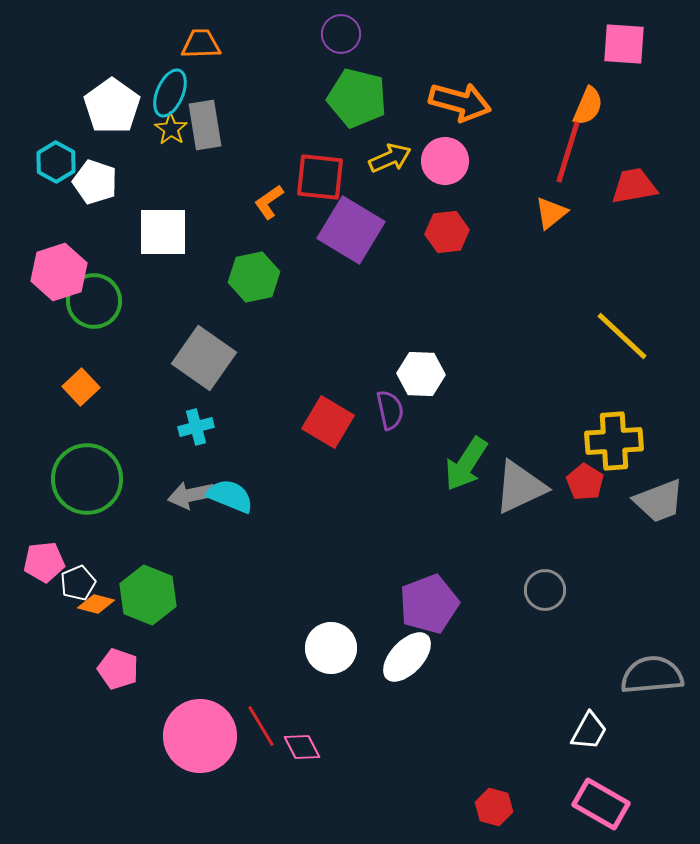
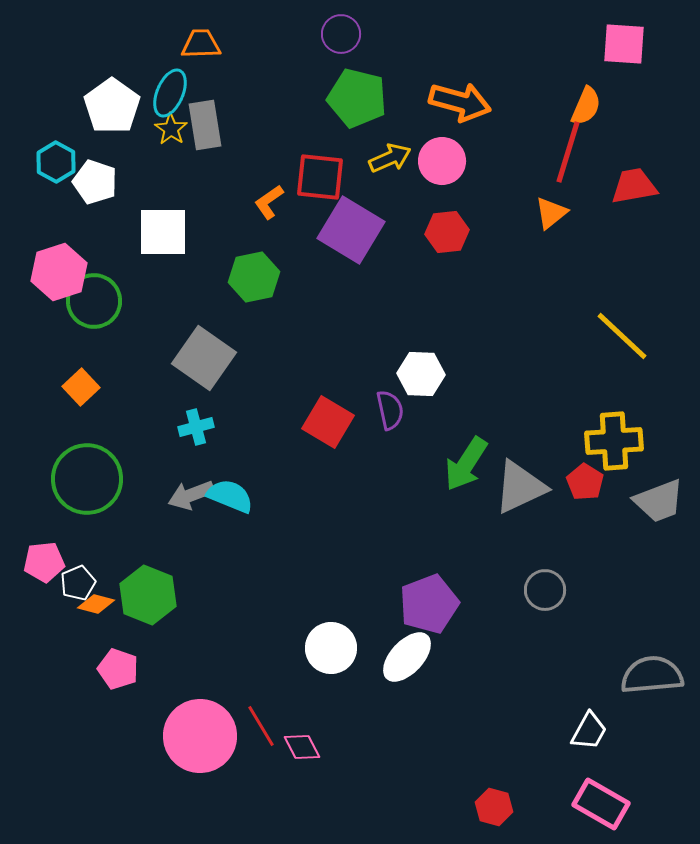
orange semicircle at (588, 106): moved 2 px left
pink circle at (445, 161): moved 3 px left
gray arrow at (191, 495): rotated 9 degrees counterclockwise
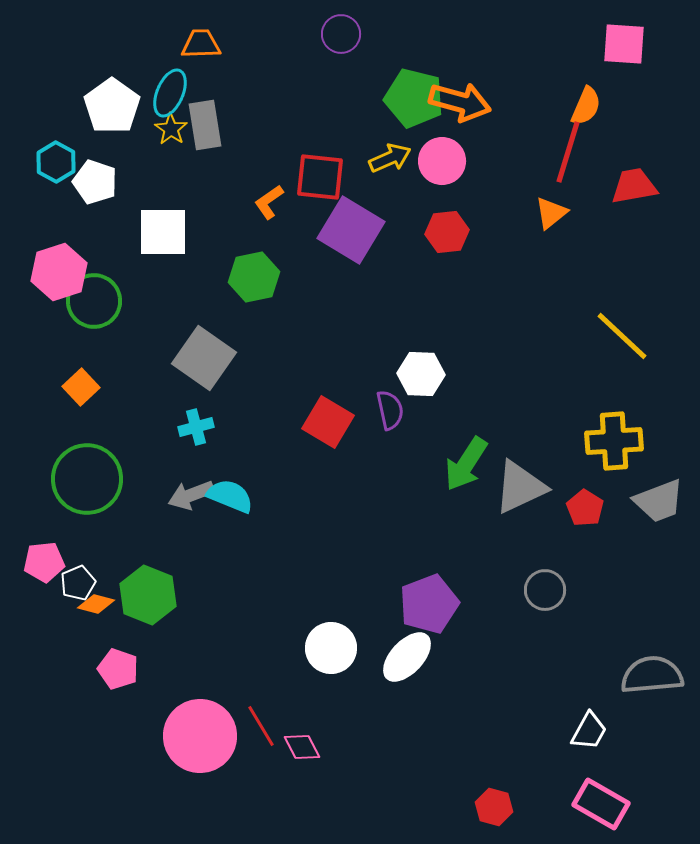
green pentagon at (357, 98): moved 57 px right
red pentagon at (585, 482): moved 26 px down
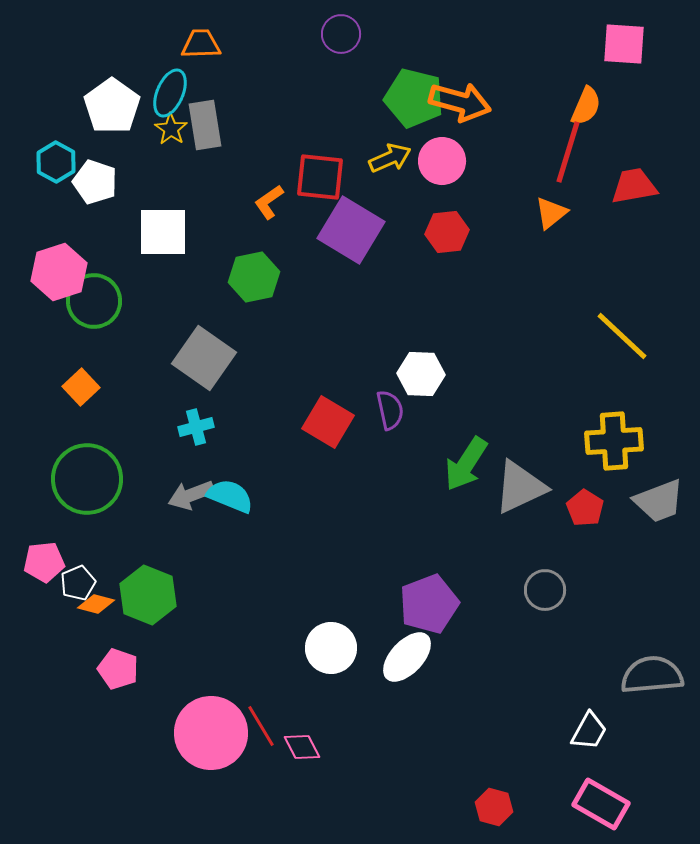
pink circle at (200, 736): moved 11 px right, 3 px up
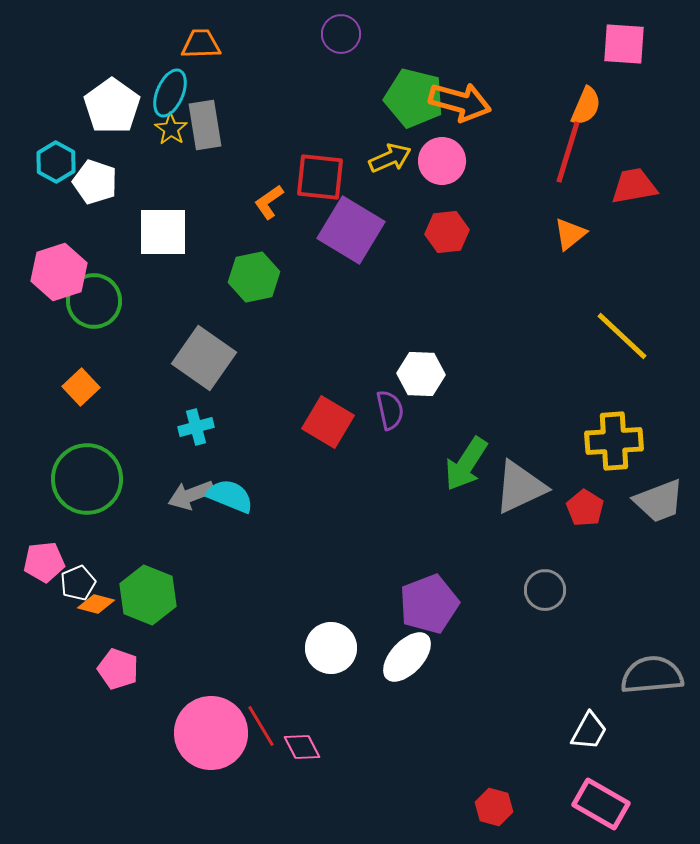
orange triangle at (551, 213): moved 19 px right, 21 px down
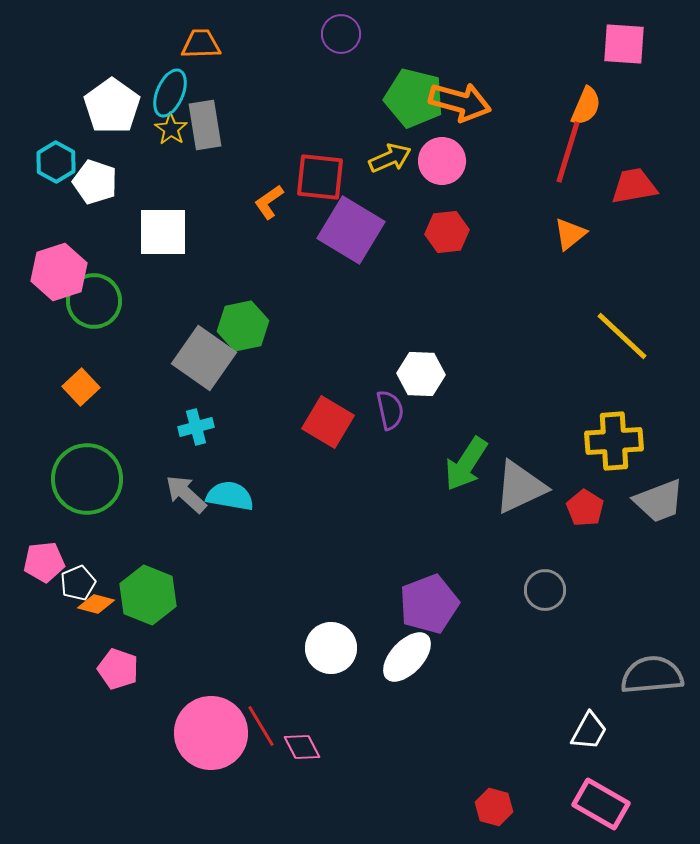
green hexagon at (254, 277): moved 11 px left, 49 px down
gray arrow at (191, 495): moved 5 px left, 1 px up; rotated 63 degrees clockwise
cyan semicircle at (230, 496): rotated 12 degrees counterclockwise
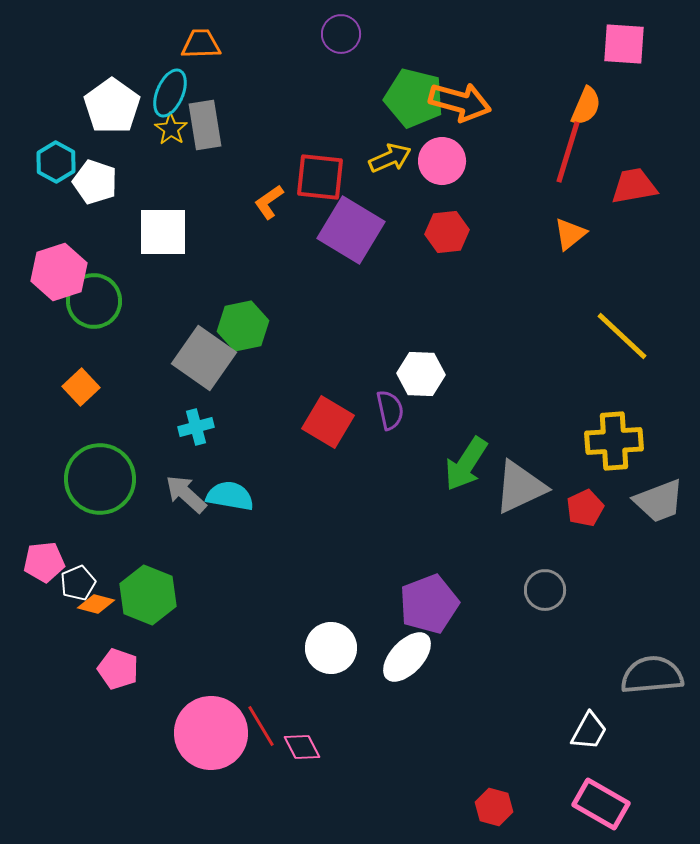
green circle at (87, 479): moved 13 px right
red pentagon at (585, 508): rotated 15 degrees clockwise
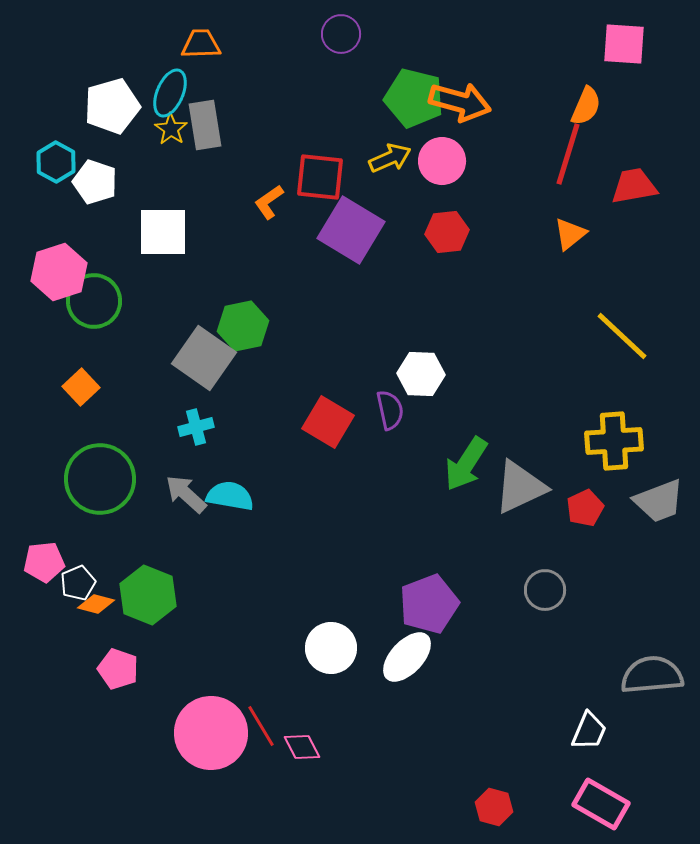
white pentagon at (112, 106): rotated 20 degrees clockwise
red line at (568, 152): moved 2 px down
white trapezoid at (589, 731): rotated 6 degrees counterclockwise
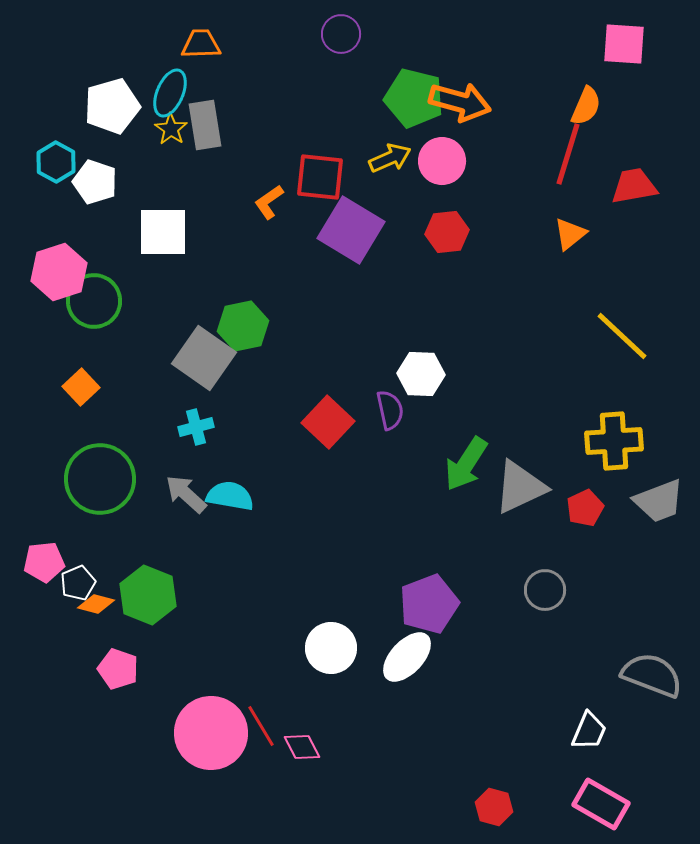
red square at (328, 422): rotated 12 degrees clockwise
gray semicircle at (652, 675): rotated 26 degrees clockwise
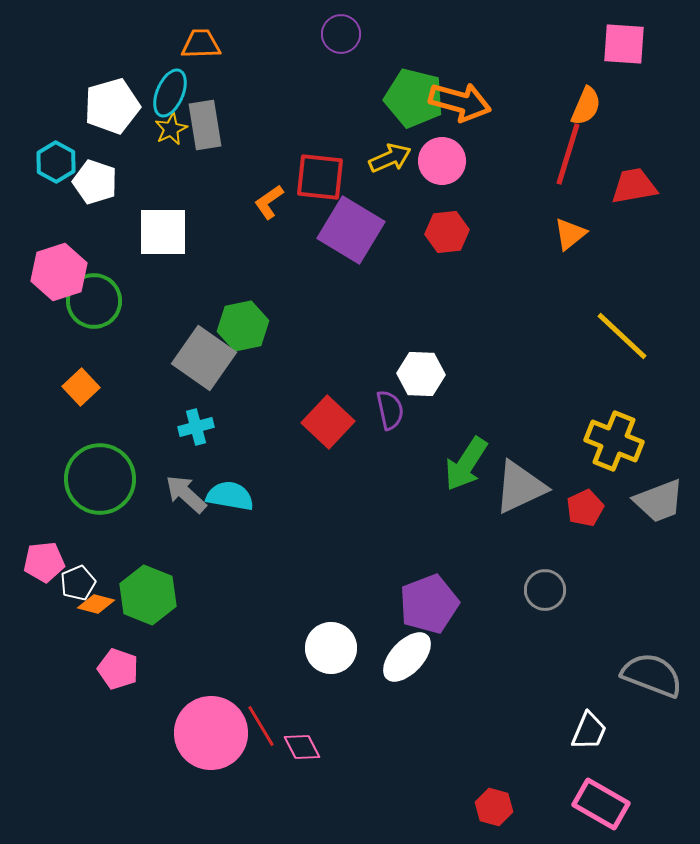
yellow star at (171, 129): rotated 12 degrees clockwise
yellow cross at (614, 441): rotated 26 degrees clockwise
